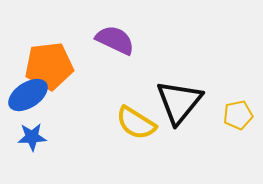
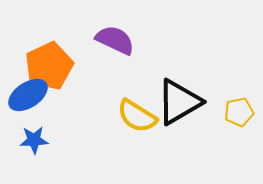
orange pentagon: rotated 18 degrees counterclockwise
black triangle: rotated 21 degrees clockwise
yellow pentagon: moved 1 px right, 3 px up
yellow semicircle: moved 1 px right, 7 px up
blue star: moved 2 px right, 3 px down
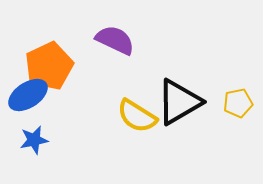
yellow pentagon: moved 1 px left, 9 px up
blue star: rotated 8 degrees counterclockwise
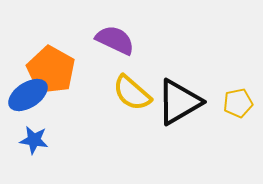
orange pentagon: moved 2 px right, 4 px down; rotated 18 degrees counterclockwise
yellow semicircle: moved 5 px left, 23 px up; rotated 9 degrees clockwise
blue star: rotated 20 degrees clockwise
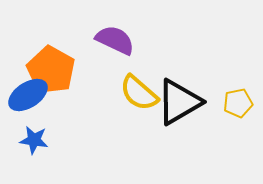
yellow semicircle: moved 7 px right
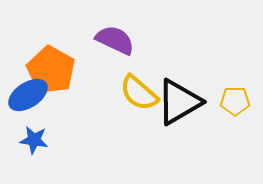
yellow pentagon: moved 3 px left, 2 px up; rotated 12 degrees clockwise
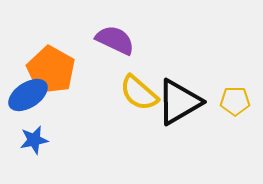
blue star: rotated 20 degrees counterclockwise
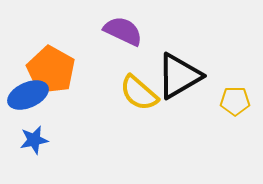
purple semicircle: moved 8 px right, 9 px up
blue ellipse: rotated 9 degrees clockwise
black triangle: moved 26 px up
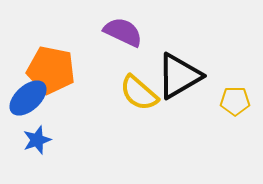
purple semicircle: moved 1 px down
orange pentagon: rotated 18 degrees counterclockwise
blue ellipse: moved 3 px down; rotated 18 degrees counterclockwise
blue star: moved 3 px right; rotated 8 degrees counterclockwise
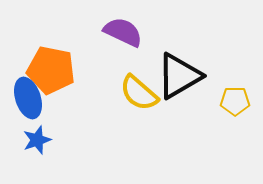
blue ellipse: rotated 66 degrees counterclockwise
